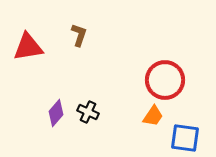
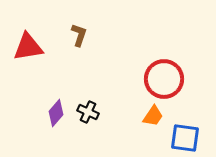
red circle: moved 1 px left, 1 px up
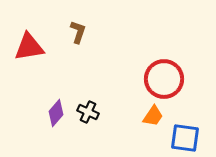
brown L-shape: moved 1 px left, 3 px up
red triangle: moved 1 px right
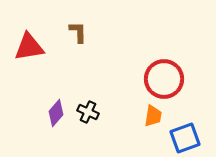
brown L-shape: rotated 20 degrees counterclockwise
orange trapezoid: rotated 25 degrees counterclockwise
blue square: rotated 28 degrees counterclockwise
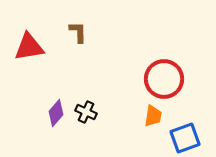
black cross: moved 2 px left
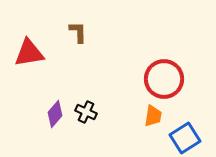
red triangle: moved 6 px down
purple diamond: moved 1 px left, 1 px down
blue square: rotated 12 degrees counterclockwise
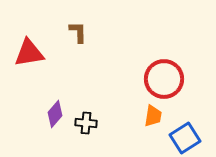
black cross: moved 11 px down; rotated 20 degrees counterclockwise
